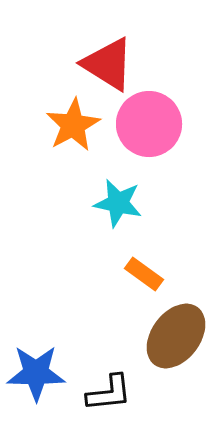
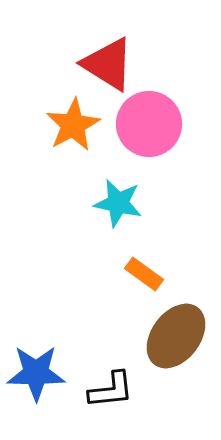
black L-shape: moved 2 px right, 3 px up
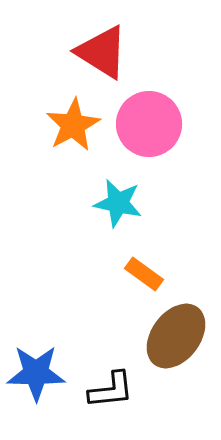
red triangle: moved 6 px left, 12 px up
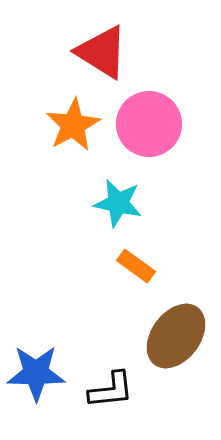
orange rectangle: moved 8 px left, 8 px up
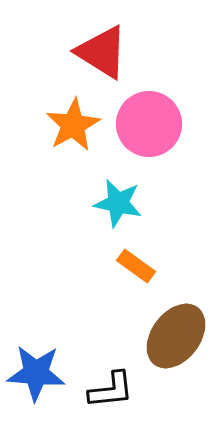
blue star: rotated 4 degrees clockwise
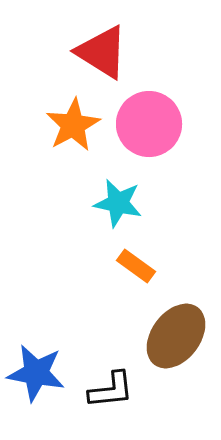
blue star: rotated 6 degrees clockwise
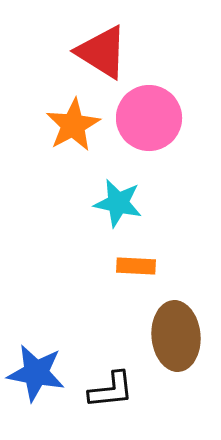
pink circle: moved 6 px up
orange rectangle: rotated 33 degrees counterclockwise
brown ellipse: rotated 42 degrees counterclockwise
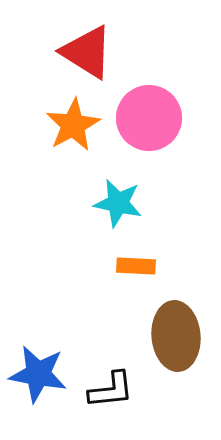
red triangle: moved 15 px left
blue star: moved 2 px right, 1 px down
